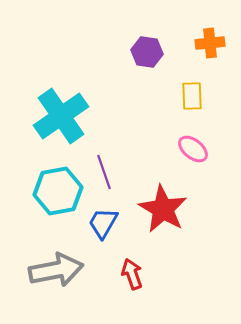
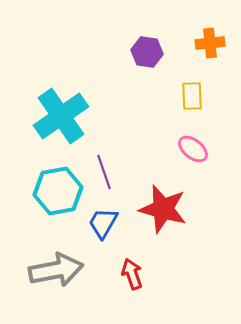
red star: rotated 15 degrees counterclockwise
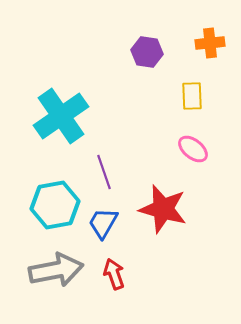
cyan hexagon: moved 3 px left, 14 px down
red arrow: moved 18 px left
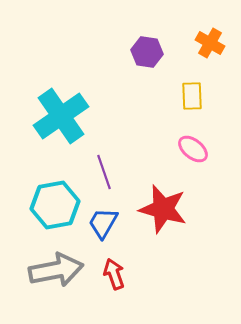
orange cross: rotated 36 degrees clockwise
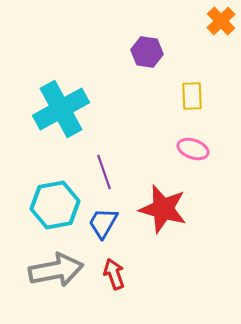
orange cross: moved 11 px right, 22 px up; rotated 16 degrees clockwise
cyan cross: moved 7 px up; rotated 6 degrees clockwise
pink ellipse: rotated 20 degrees counterclockwise
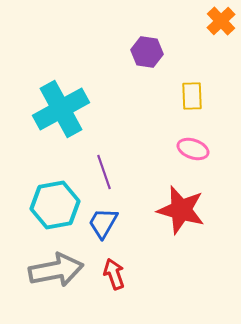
red star: moved 18 px right, 1 px down
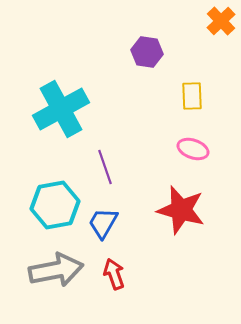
purple line: moved 1 px right, 5 px up
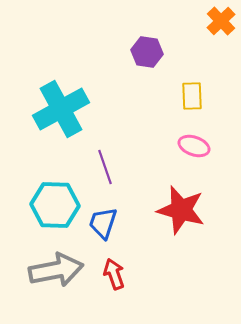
pink ellipse: moved 1 px right, 3 px up
cyan hexagon: rotated 12 degrees clockwise
blue trapezoid: rotated 12 degrees counterclockwise
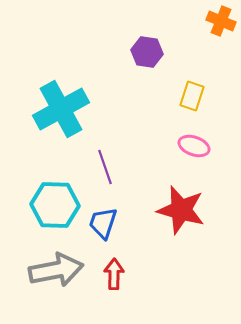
orange cross: rotated 24 degrees counterclockwise
yellow rectangle: rotated 20 degrees clockwise
red arrow: rotated 20 degrees clockwise
